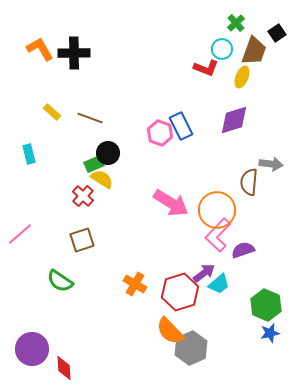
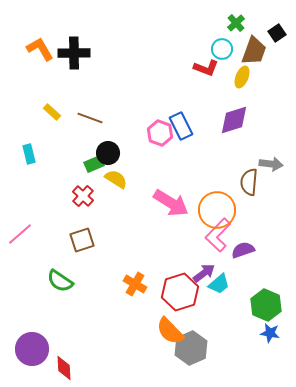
yellow semicircle: moved 14 px right
blue star: rotated 24 degrees clockwise
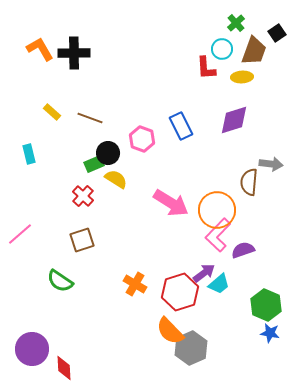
red L-shape: rotated 65 degrees clockwise
yellow ellipse: rotated 65 degrees clockwise
pink hexagon: moved 18 px left, 6 px down
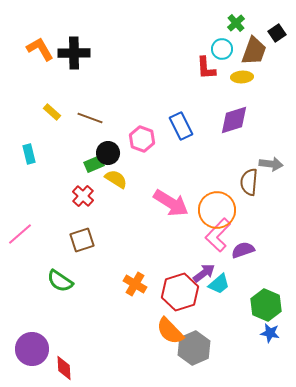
gray hexagon: moved 3 px right
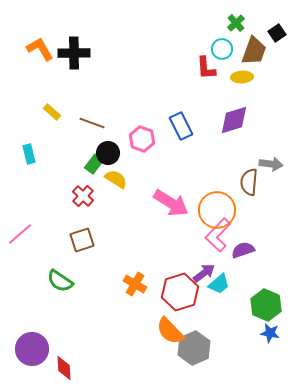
brown line: moved 2 px right, 5 px down
green rectangle: rotated 30 degrees counterclockwise
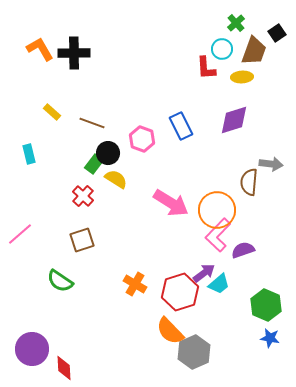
blue star: moved 5 px down
gray hexagon: moved 4 px down
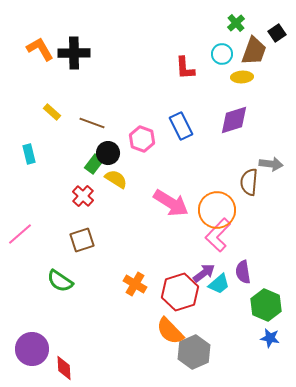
cyan circle: moved 5 px down
red L-shape: moved 21 px left
purple semicircle: moved 22 px down; rotated 80 degrees counterclockwise
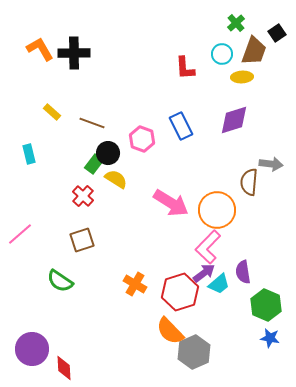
pink L-shape: moved 10 px left, 12 px down
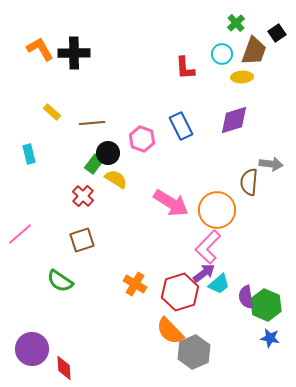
brown line: rotated 25 degrees counterclockwise
purple semicircle: moved 3 px right, 25 px down
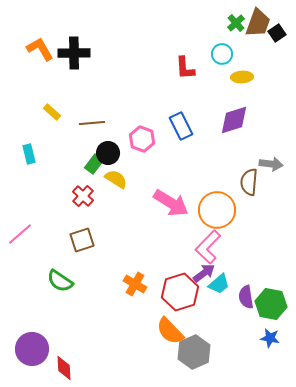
brown trapezoid: moved 4 px right, 28 px up
green hexagon: moved 5 px right, 1 px up; rotated 12 degrees counterclockwise
